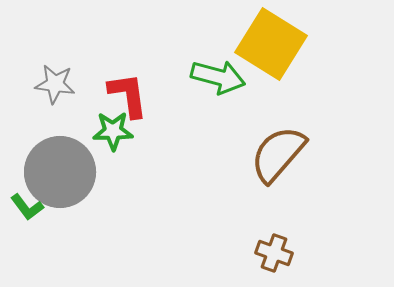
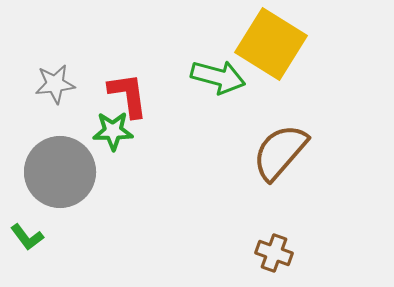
gray star: rotated 15 degrees counterclockwise
brown semicircle: moved 2 px right, 2 px up
green L-shape: moved 30 px down
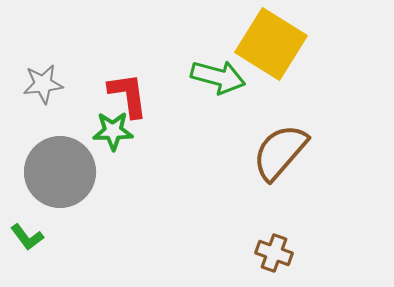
gray star: moved 12 px left
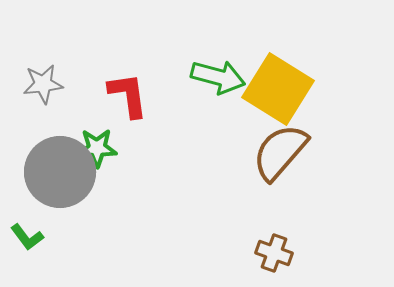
yellow square: moved 7 px right, 45 px down
green star: moved 16 px left, 17 px down
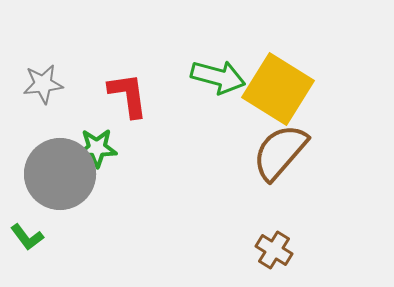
gray circle: moved 2 px down
brown cross: moved 3 px up; rotated 12 degrees clockwise
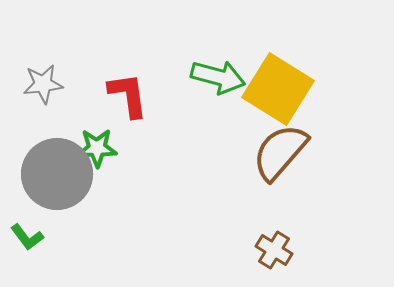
gray circle: moved 3 px left
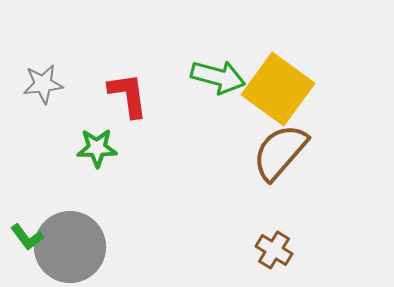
yellow square: rotated 4 degrees clockwise
gray circle: moved 13 px right, 73 px down
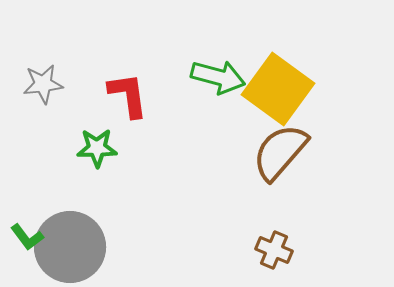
brown cross: rotated 9 degrees counterclockwise
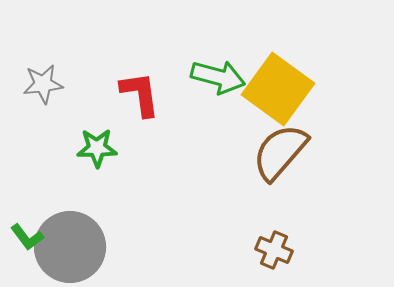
red L-shape: moved 12 px right, 1 px up
